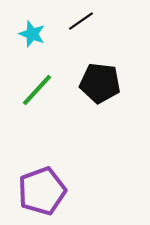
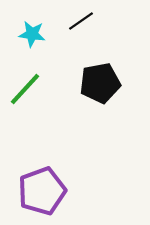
cyan star: rotated 12 degrees counterclockwise
black pentagon: rotated 18 degrees counterclockwise
green line: moved 12 px left, 1 px up
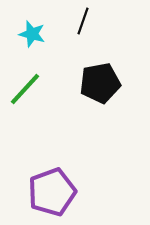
black line: moved 2 px right; rotated 36 degrees counterclockwise
cyan star: rotated 8 degrees clockwise
purple pentagon: moved 10 px right, 1 px down
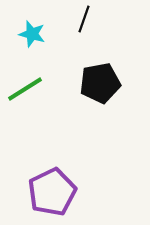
black line: moved 1 px right, 2 px up
green line: rotated 15 degrees clockwise
purple pentagon: rotated 6 degrees counterclockwise
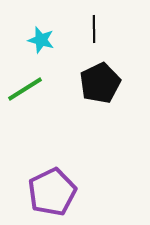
black line: moved 10 px right, 10 px down; rotated 20 degrees counterclockwise
cyan star: moved 9 px right, 6 px down
black pentagon: rotated 15 degrees counterclockwise
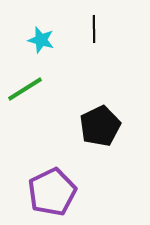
black pentagon: moved 43 px down
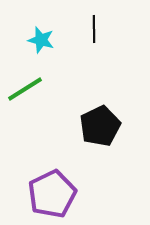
purple pentagon: moved 2 px down
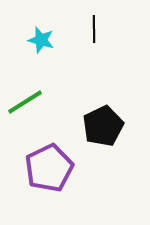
green line: moved 13 px down
black pentagon: moved 3 px right
purple pentagon: moved 3 px left, 26 px up
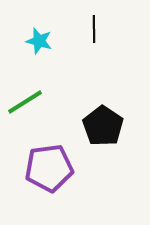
cyan star: moved 2 px left, 1 px down
black pentagon: rotated 12 degrees counterclockwise
purple pentagon: rotated 18 degrees clockwise
